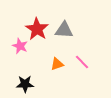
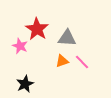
gray triangle: moved 3 px right, 8 px down
orange triangle: moved 5 px right, 3 px up
black star: rotated 24 degrees counterclockwise
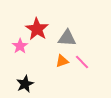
pink star: rotated 14 degrees clockwise
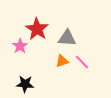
black star: rotated 30 degrees clockwise
